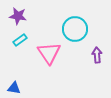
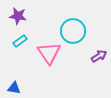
cyan circle: moved 2 px left, 2 px down
cyan rectangle: moved 1 px down
purple arrow: moved 2 px right, 1 px down; rotated 63 degrees clockwise
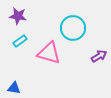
cyan circle: moved 3 px up
pink triangle: rotated 40 degrees counterclockwise
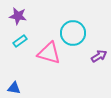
cyan circle: moved 5 px down
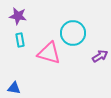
cyan rectangle: moved 1 px up; rotated 64 degrees counterclockwise
purple arrow: moved 1 px right
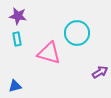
cyan circle: moved 4 px right
cyan rectangle: moved 3 px left, 1 px up
purple arrow: moved 16 px down
blue triangle: moved 1 px right, 2 px up; rotated 24 degrees counterclockwise
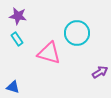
cyan rectangle: rotated 24 degrees counterclockwise
blue triangle: moved 2 px left, 1 px down; rotated 32 degrees clockwise
